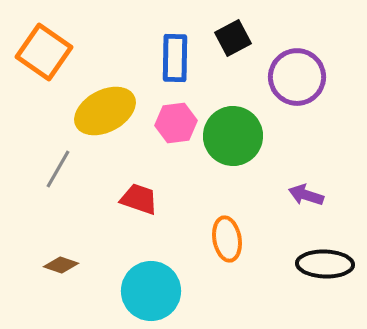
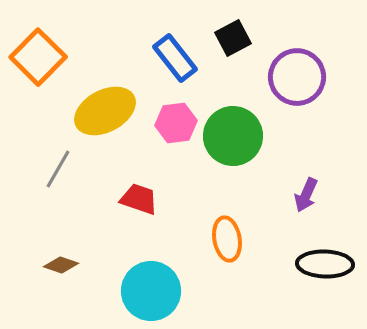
orange square: moved 6 px left, 5 px down; rotated 10 degrees clockwise
blue rectangle: rotated 39 degrees counterclockwise
purple arrow: rotated 84 degrees counterclockwise
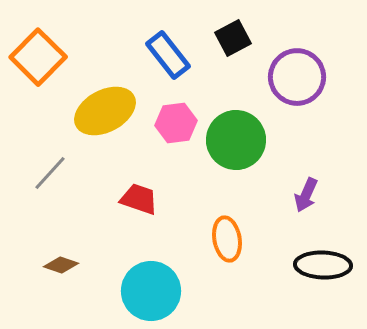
blue rectangle: moved 7 px left, 3 px up
green circle: moved 3 px right, 4 px down
gray line: moved 8 px left, 4 px down; rotated 12 degrees clockwise
black ellipse: moved 2 px left, 1 px down
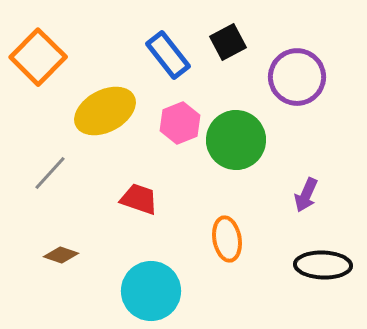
black square: moved 5 px left, 4 px down
pink hexagon: moved 4 px right; rotated 15 degrees counterclockwise
brown diamond: moved 10 px up
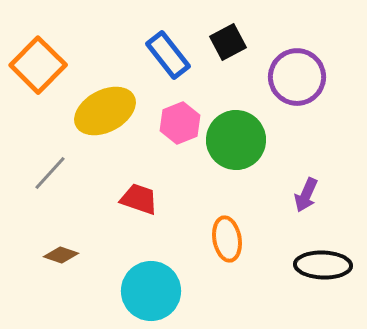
orange square: moved 8 px down
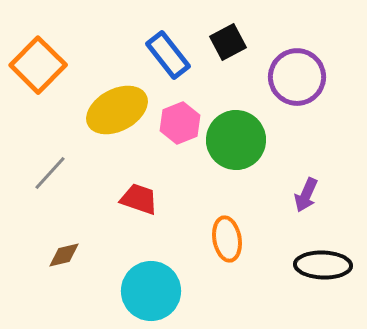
yellow ellipse: moved 12 px right, 1 px up
brown diamond: moved 3 px right; rotated 32 degrees counterclockwise
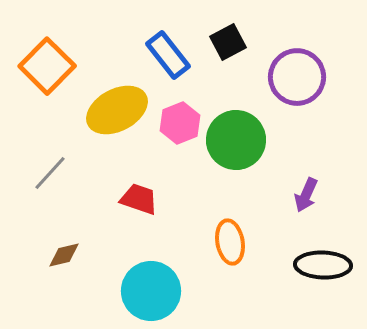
orange square: moved 9 px right, 1 px down
orange ellipse: moved 3 px right, 3 px down
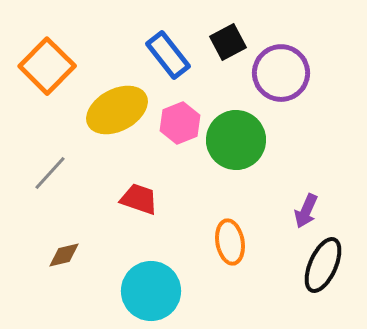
purple circle: moved 16 px left, 4 px up
purple arrow: moved 16 px down
black ellipse: rotated 68 degrees counterclockwise
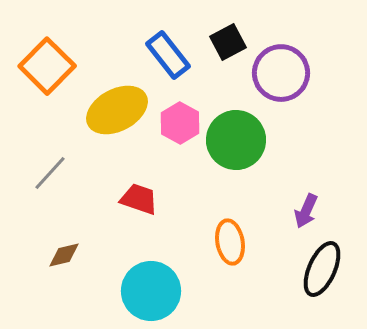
pink hexagon: rotated 9 degrees counterclockwise
black ellipse: moved 1 px left, 4 px down
